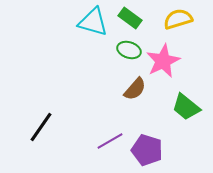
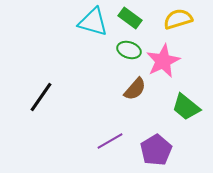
black line: moved 30 px up
purple pentagon: moved 9 px right; rotated 24 degrees clockwise
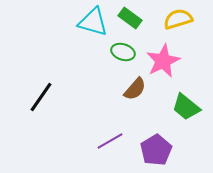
green ellipse: moved 6 px left, 2 px down
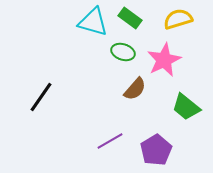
pink star: moved 1 px right, 1 px up
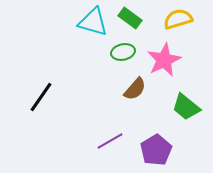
green ellipse: rotated 30 degrees counterclockwise
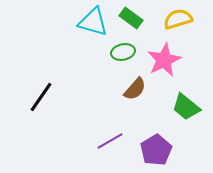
green rectangle: moved 1 px right
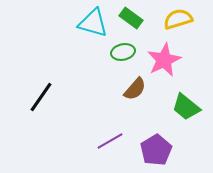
cyan triangle: moved 1 px down
